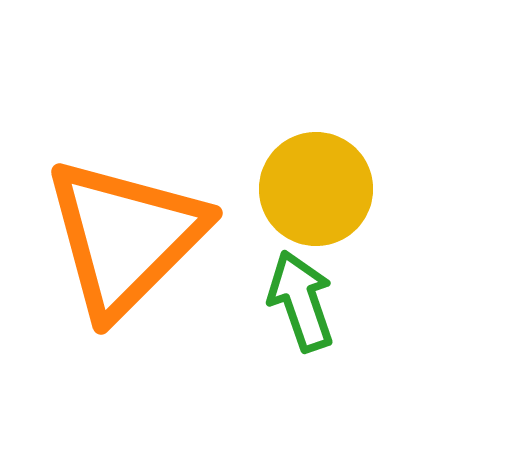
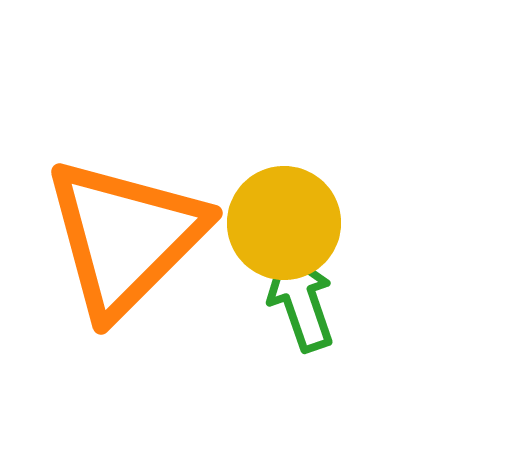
yellow circle: moved 32 px left, 34 px down
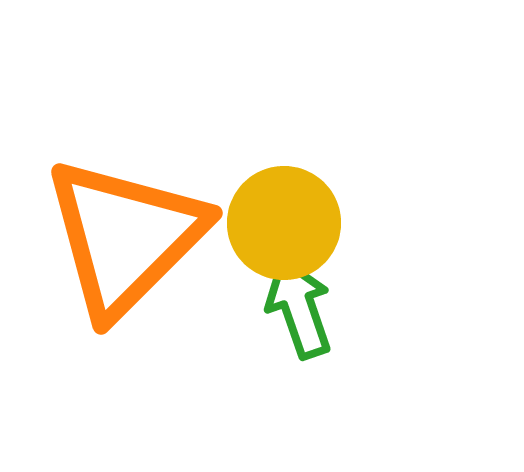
green arrow: moved 2 px left, 7 px down
